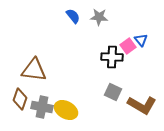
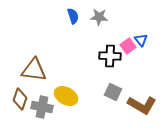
blue semicircle: rotated 21 degrees clockwise
black cross: moved 2 px left, 1 px up
yellow ellipse: moved 14 px up
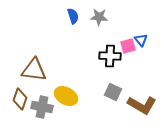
pink square: rotated 21 degrees clockwise
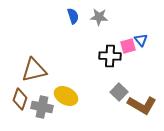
brown triangle: rotated 20 degrees counterclockwise
gray square: moved 6 px right; rotated 18 degrees clockwise
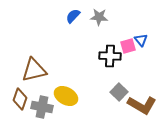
blue semicircle: rotated 119 degrees counterclockwise
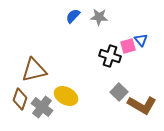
black cross: rotated 15 degrees clockwise
gray cross: rotated 25 degrees clockwise
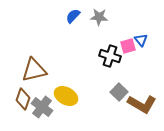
brown diamond: moved 3 px right
brown L-shape: moved 1 px up
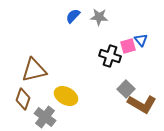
gray square: moved 7 px right, 3 px up
gray cross: moved 3 px right, 10 px down
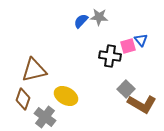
blue semicircle: moved 8 px right, 5 px down
black cross: rotated 10 degrees counterclockwise
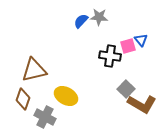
gray cross: rotated 10 degrees counterclockwise
